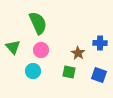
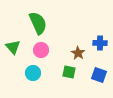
cyan circle: moved 2 px down
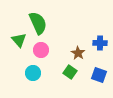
green triangle: moved 6 px right, 7 px up
green square: moved 1 px right; rotated 24 degrees clockwise
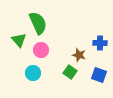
brown star: moved 1 px right, 2 px down; rotated 16 degrees counterclockwise
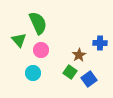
brown star: rotated 24 degrees clockwise
blue square: moved 10 px left, 4 px down; rotated 35 degrees clockwise
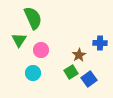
green semicircle: moved 5 px left, 5 px up
green triangle: rotated 14 degrees clockwise
green square: moved 1 px right; rotated 24 degrees clockwise
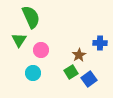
green semicircle: moved 2 px left, 1 px up
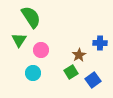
green semicircle: rotated 10 degrees counterclockwise
blue square: moved 4 px right, 1 px down
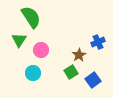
blue cross: moved 2 px left, 1 px up; rotated 24 degrees counterclockwise
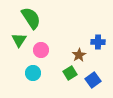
green semicircle: moved 1 px down
blue cross: rotated 24 degrees clockwise
green square: moved 1 px left, 1 px down
